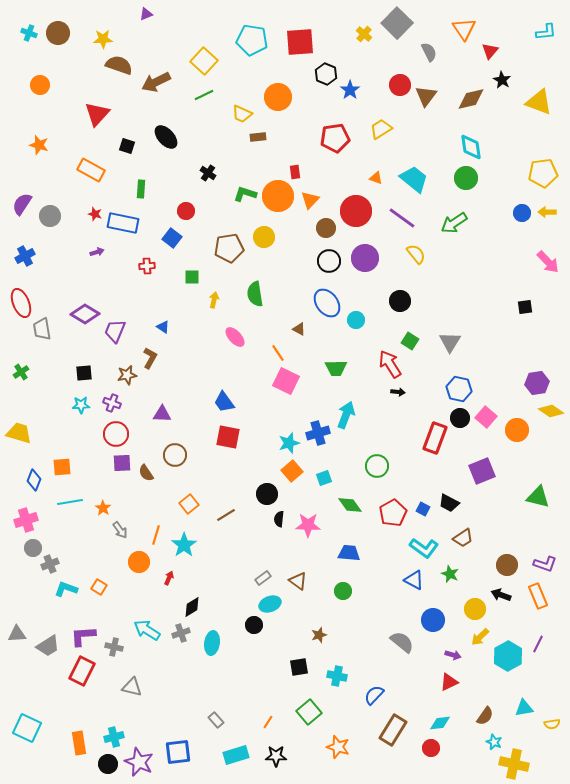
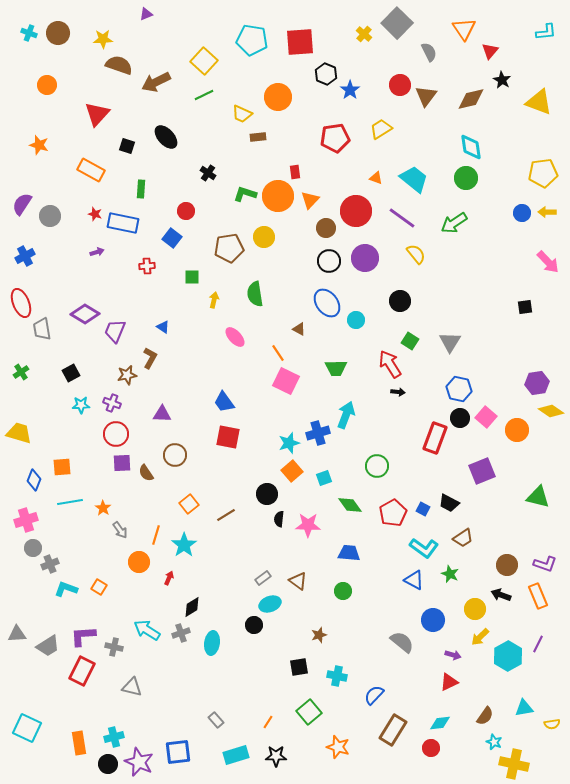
orange circle at (40, 85): moved 7 px right
black square at (84, 373): moved 13 px left; rotated 24 degrees counterclockwise
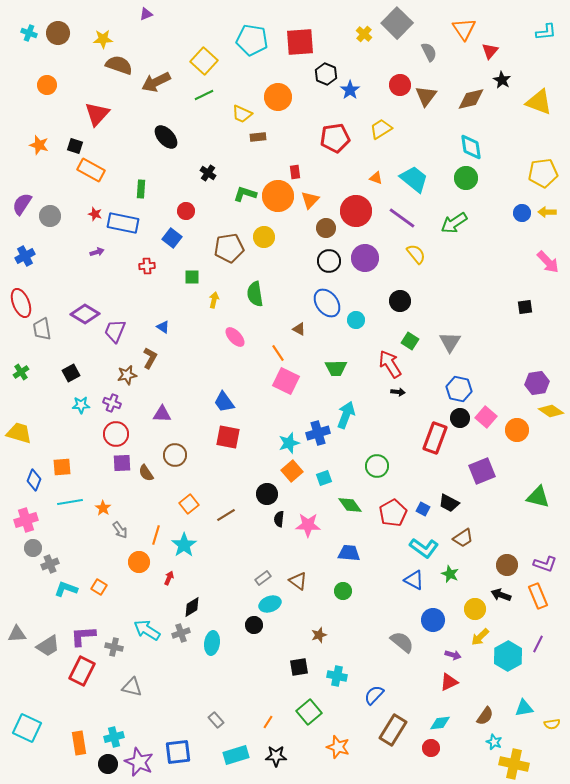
black square at (127, 146): moved 52 px left
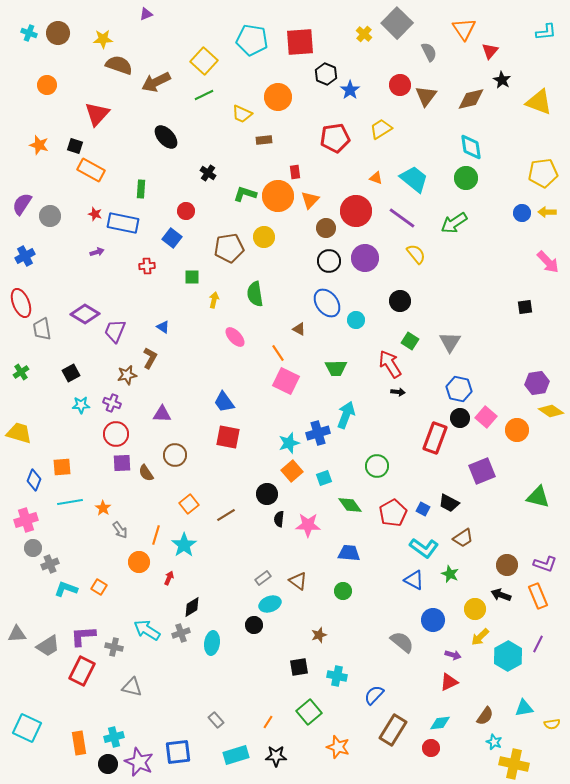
brown rectangle at (258, 137): moved 6 px right, 3 px down
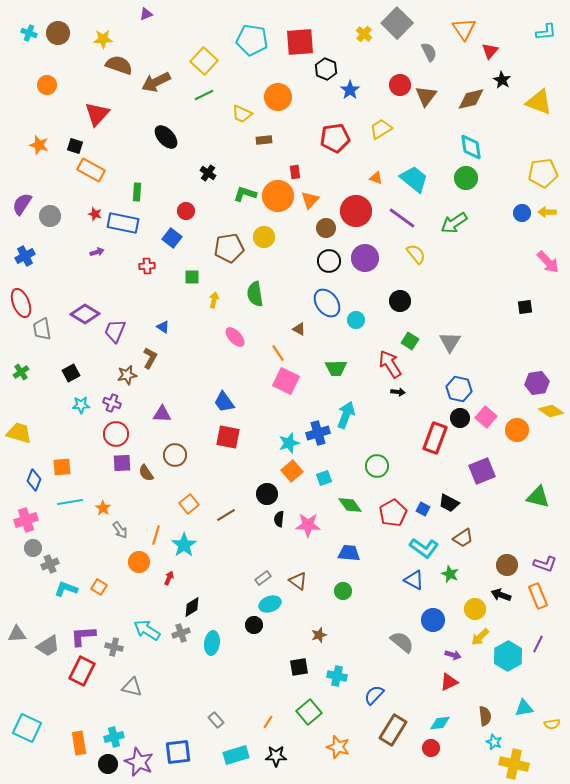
black hexagon at (326, 74): moved 5 px up
green rectangle at (141, 189): moved 4 px left, 3 px down
brown semicircle at (485, 716): rotated 42 degrees counterclockwise
